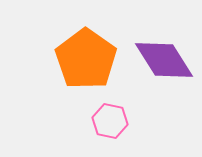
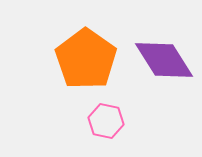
pink hexagon: moved 4 px left
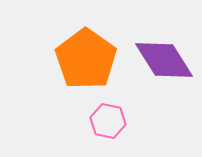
pink hexagon: moved 2 px right
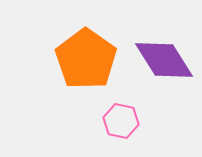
pink hexagon: moved 13 px right
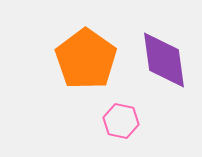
purple diamond: rotated 24 degrees clockwise
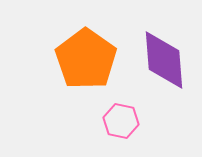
purple diamond: rotated 4 degrees clockwise
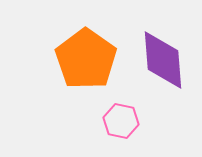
purple diamond: moved 1 px left
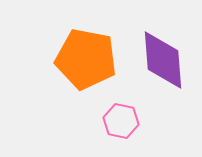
orange pentagon: rotated 24 degrees counterclockwise
